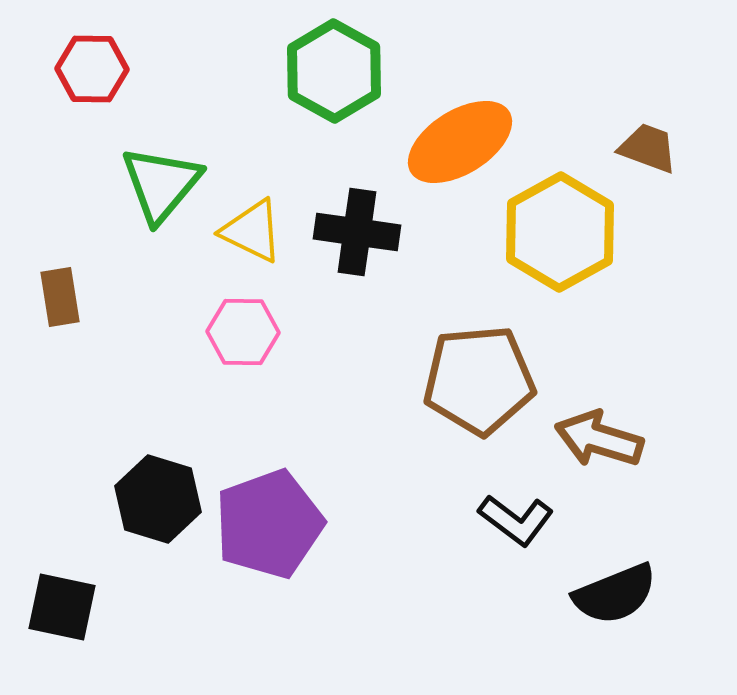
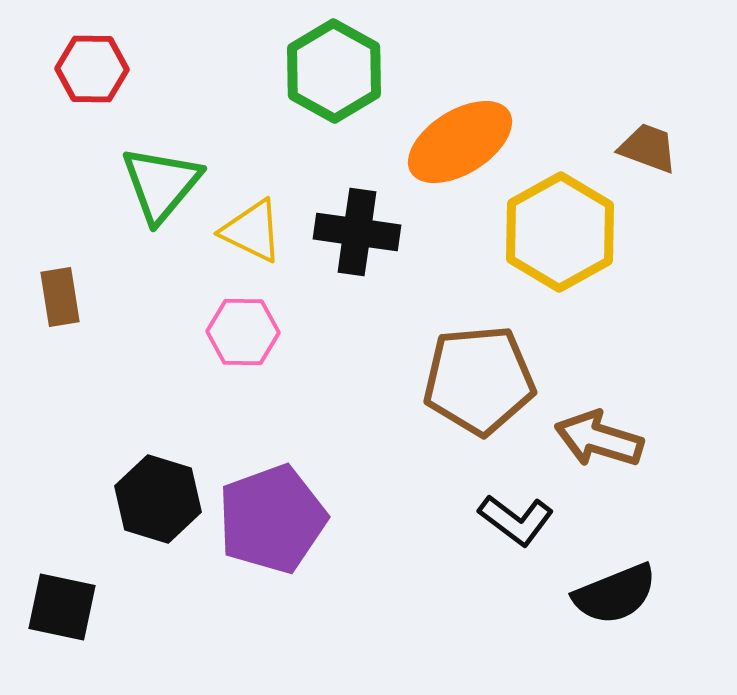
purple pentagon: moved 3 px right, 5 px up
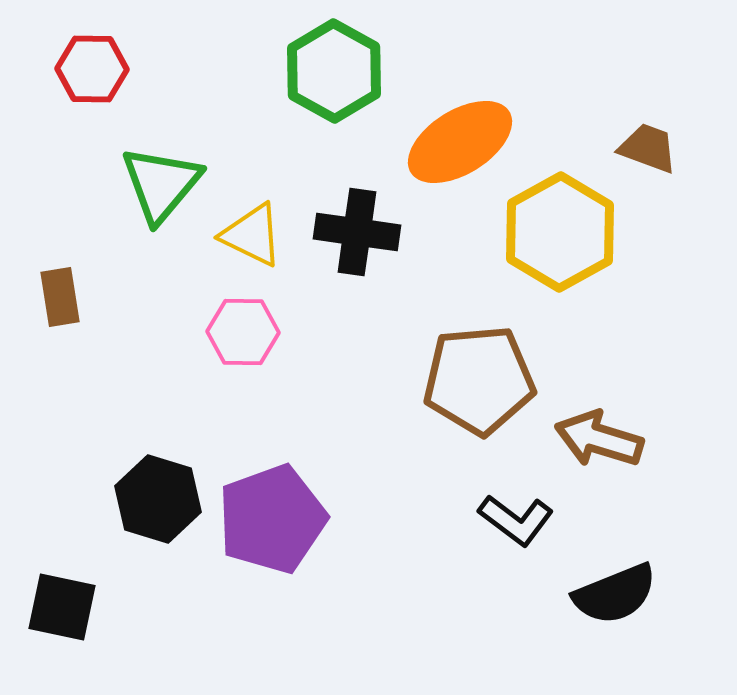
yellow triangle: moved 4 px down
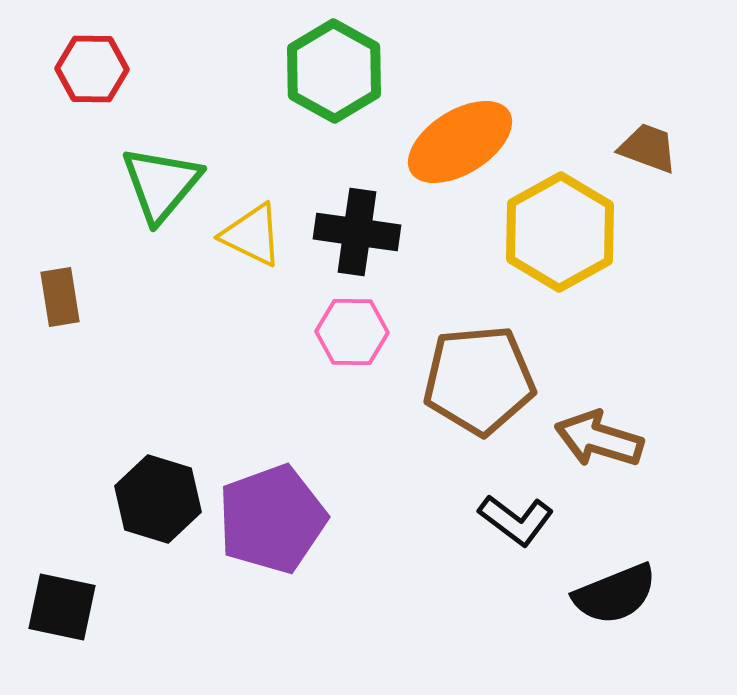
pink hexagon: moved 109 px right
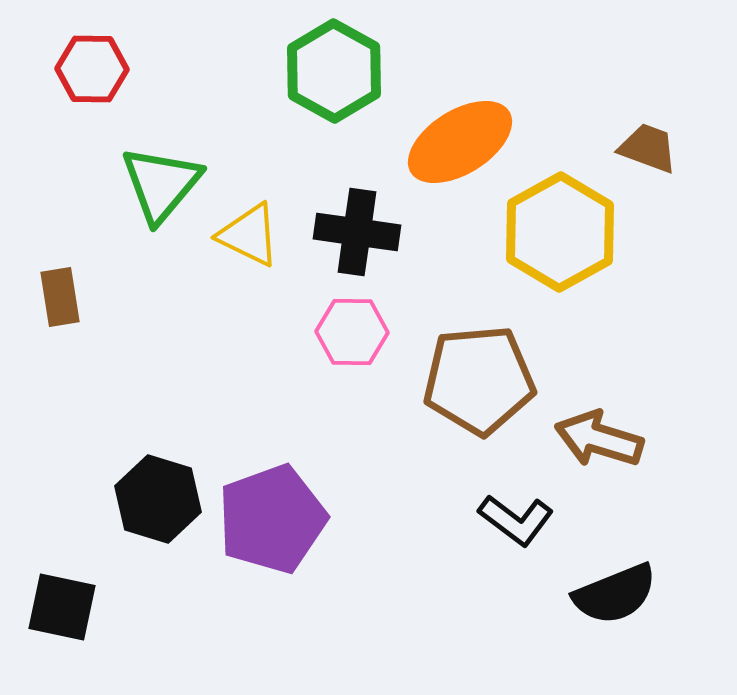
yellow triangle: moved 3 px left
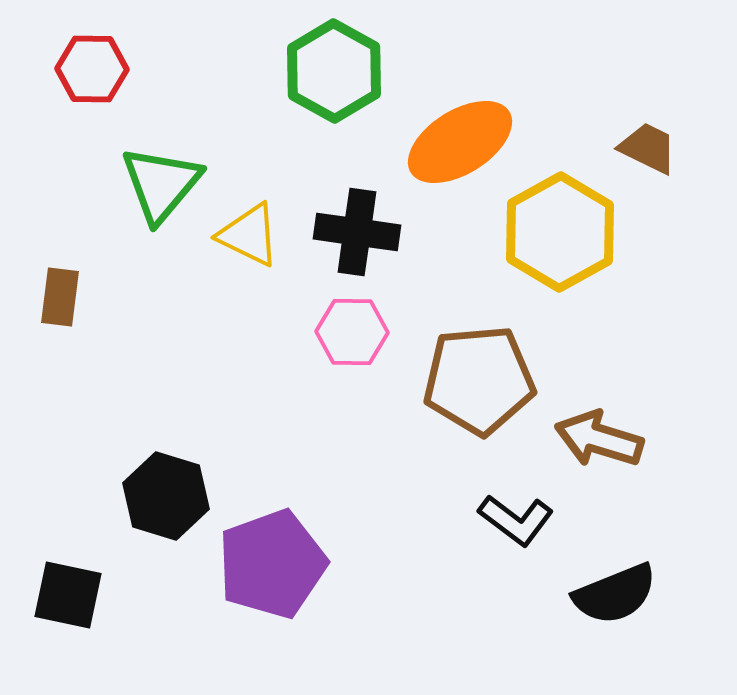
brown trapezoid: rotated 6 degrees clockwise
brown rectangle: rotated 16 degrees clockwise
black hexagon: moved 8 px right, 3 px up
purple pentagon: moved 45 px down
black square: moved 6 px right, 12 px up
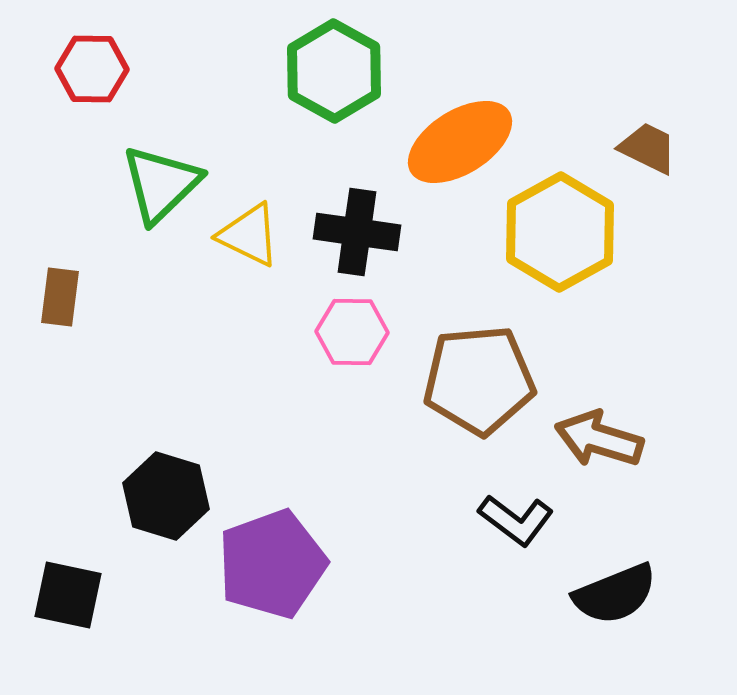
green triangle: rotated 6 degrees clockwise
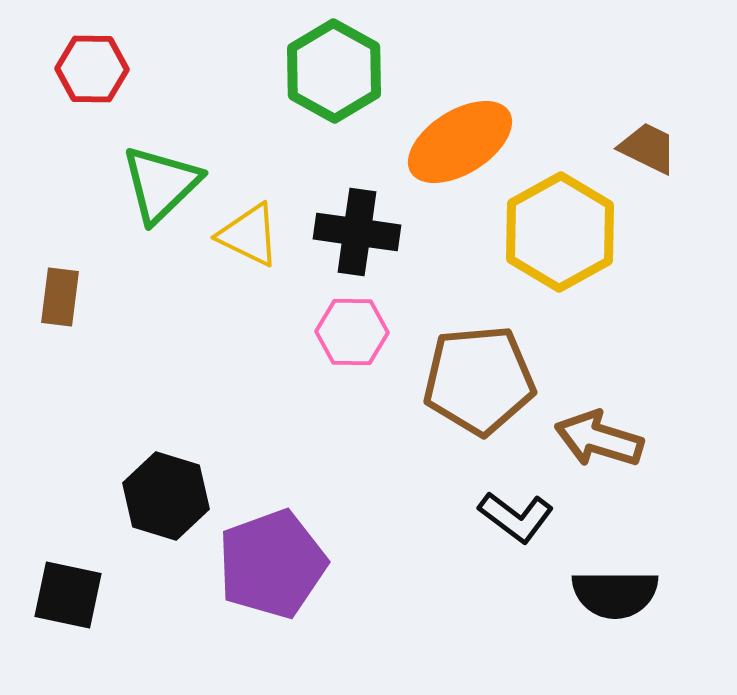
black L-shape: moved 3 px up
black semicircle: rotated 22 degrees clockwise
